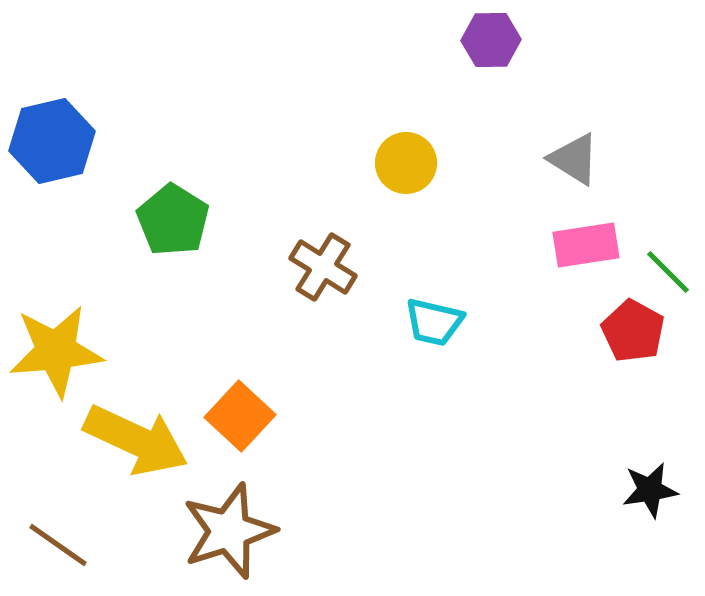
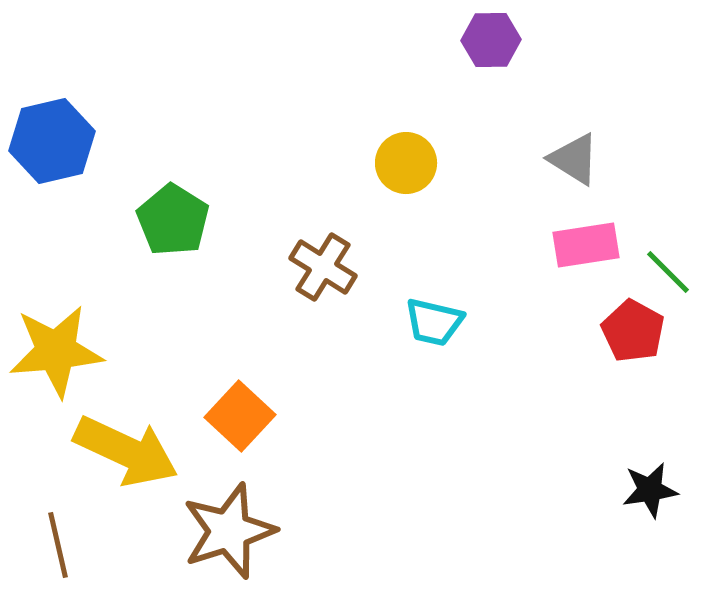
yellow arrow: moved 10 px left, 11 px down
brown line: rotated 42 degrees clockwise
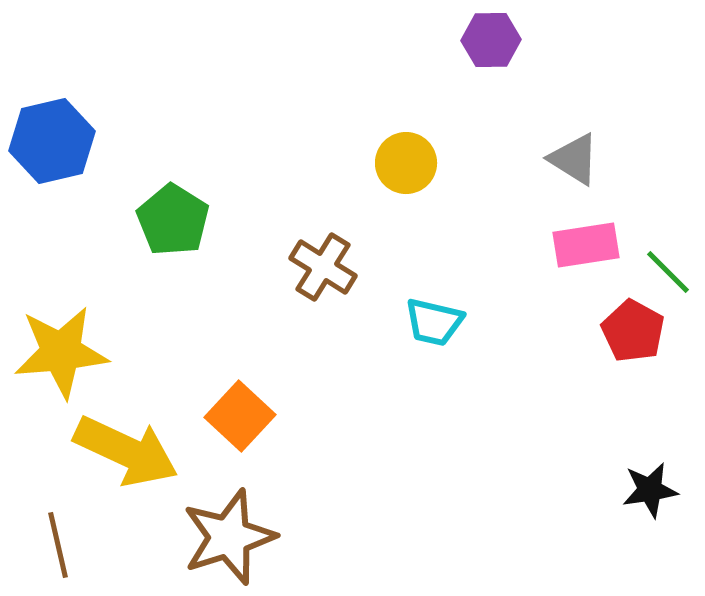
yellow star: moved 5 px right, 1 px down
brown star: moved 6 px down
